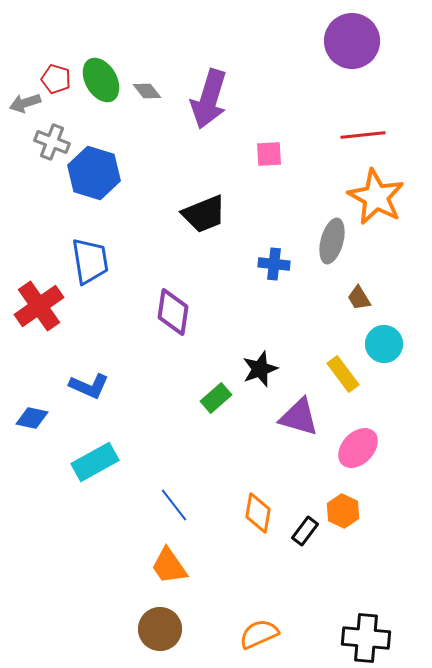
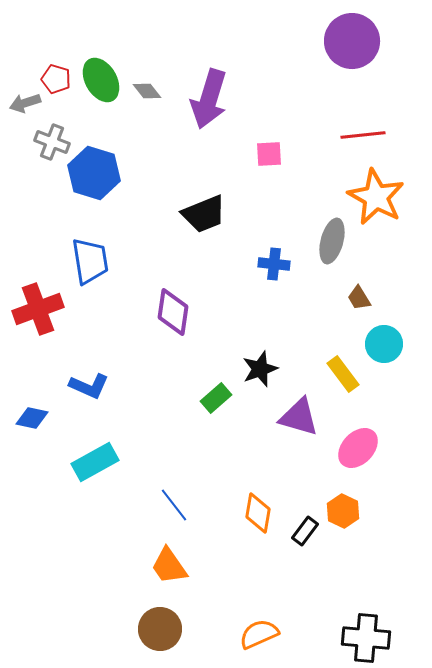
red cross: moved 1 px left, 3 px down; rotated 15 degrees clockwise
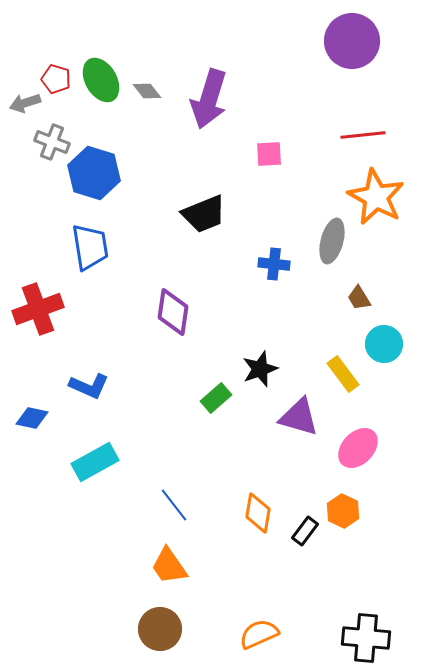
blue trapezoid: moved 14 px up
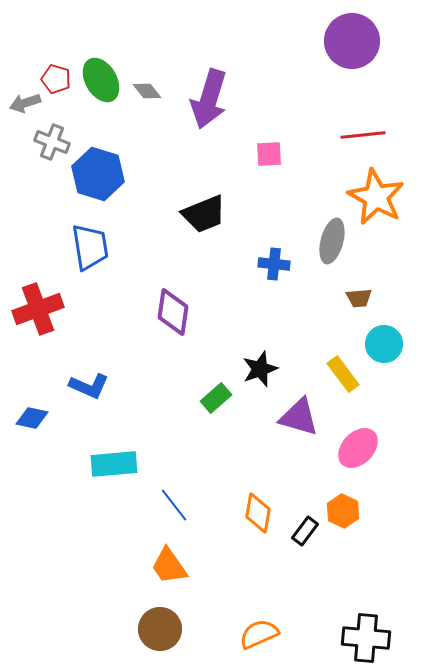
blue hexagon: moved 4 px right, 1 px down
brown trapezoid: rotated 64 degrees counterclockwise
cyan rectangle: moved 19 px right, 2 px down; rotated 24 degrees clockwise
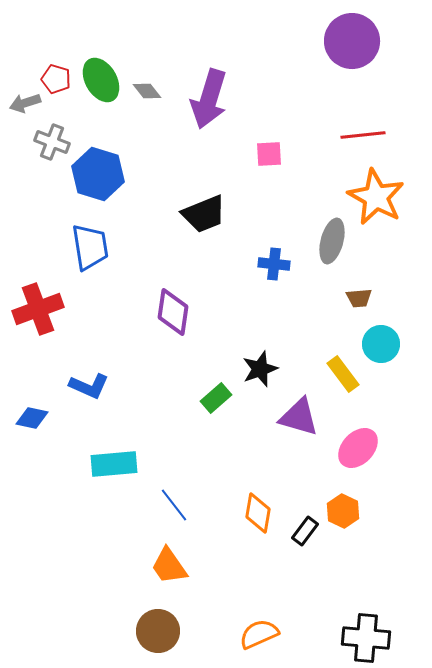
cyan circle: moved 3 px left
brown circle: moved 2 px left, 2 px down
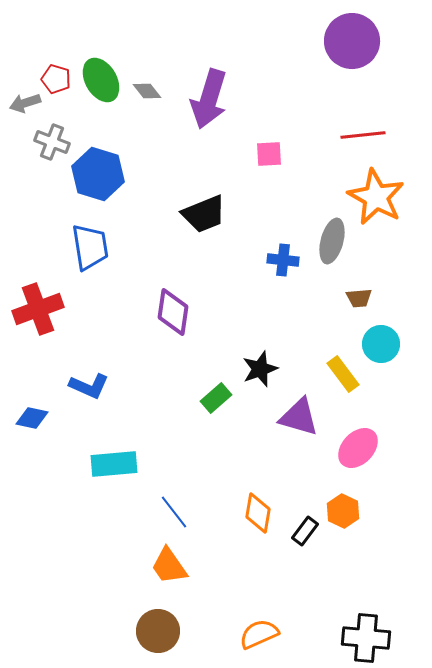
blue cross: moved 9 px right, 4 px up
blue line: moved 7 px down
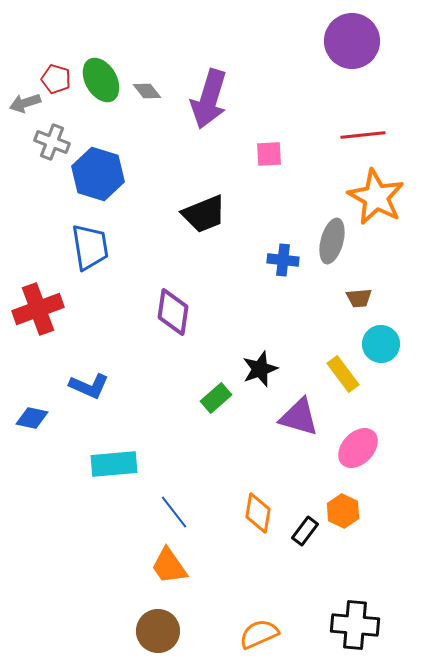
black cross: moved 11 px left, 13 px up
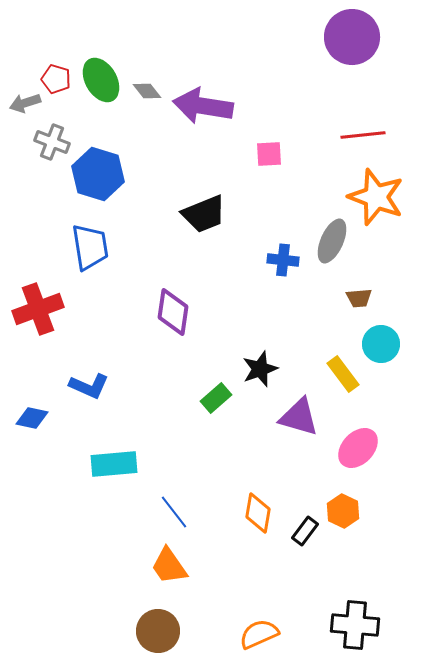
purple circle: moved 4 px up
purple arrow: moved 6 px left, 7 px down; rotated 82 degrees clockwise
orange star: rotated 8 degrees counterclockwise
gray ellipse: rotated 9 degrees clockwise
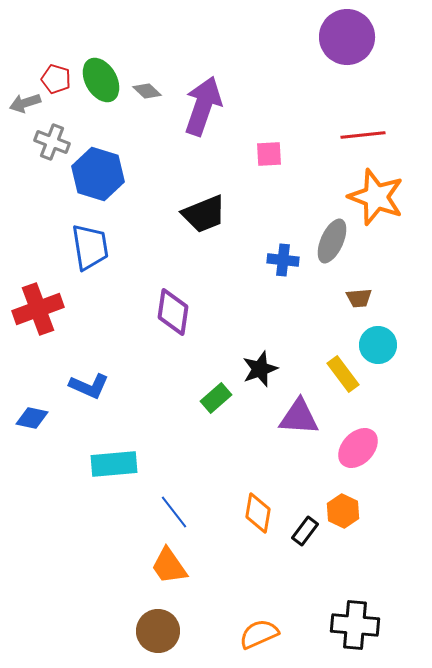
purple circle: moved 5 px left
gray diamond: rotated 8 degrees counterclockwise
purple arrow: rotated 100 degrees clockwise
cyan circle: moved 3 px left, 1 px down
purple triangle: rotated 12 degrees counterclockwise
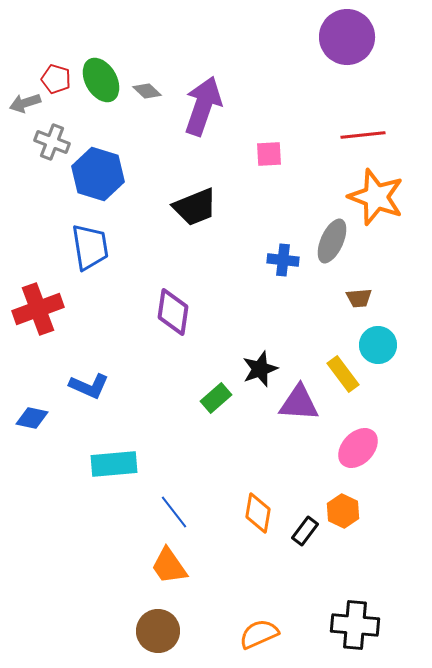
black trapezoid: moved 9 px left, 7 px up
purple triangle: moved 14 px up
